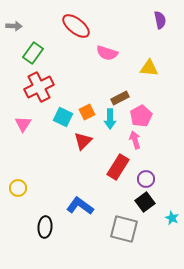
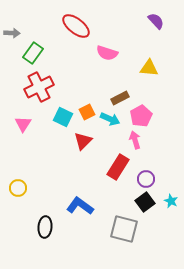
purple semicircle: moved 4 px left, 1 px down; rotated 30 degrees counterclockwise
gray arrow: moved 2 px left, 7 px down
cyan arrow: rotated 66 degrees counterclockwise
cyan star: moved 1 px left, 17 px up
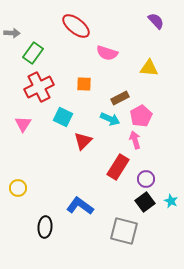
orange square: moved 3 px left, 28 px up; rotated 28 degrees clockwise
gray square: moved 2 px down
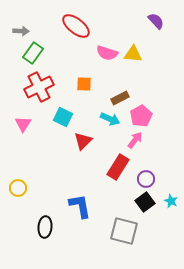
gray arrow: moved 9 px right, 2 px up
yellow triangle: moved 16 px left, 14 px up
pink arrow: rotated 54 degrees clockwise
blue L-shape: rotated 44 degrees clockwise
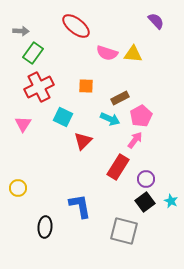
orange square: moved 2 px right, 2 px down
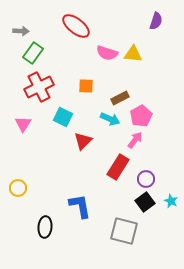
purple semicircle: rotated 60 degrees clockwise
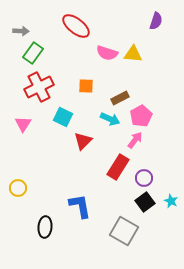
purple circle: moved 2 px left, 1 px up
gray square: rotated 16 degrees clockwise
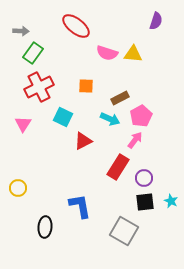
red triangle: rotated 18 degrees clockwise
black square: rotated 30 degrees clockwise
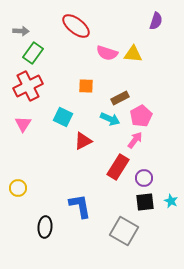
red cross: moved 11 px left, 1 px up
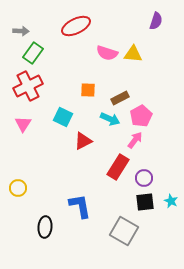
red ellipse: rotated 64 degrees counterclockwise
orange square: moved 2 px right, 4 px down
